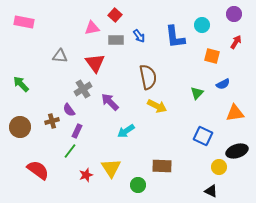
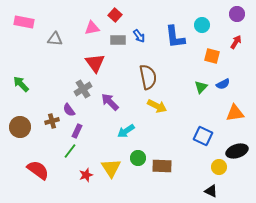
purple circle: moved 3 px right
gray rectangle: moved 2 px right
gray triangle: moved 5 px left, 17 px up
green triangle: moved 4 px right, 6 px up
green circle: moved 27 px up
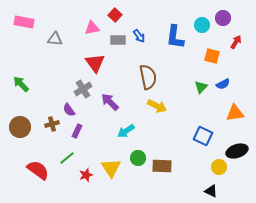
purple circle: moved 14 px left, 4 px down
blue L-shape: rotated 15 degrees clockwise
brown cross: moved 3 px down
green line: moved 3 px left, 7 px down; rotated 14 degrees clockwise
